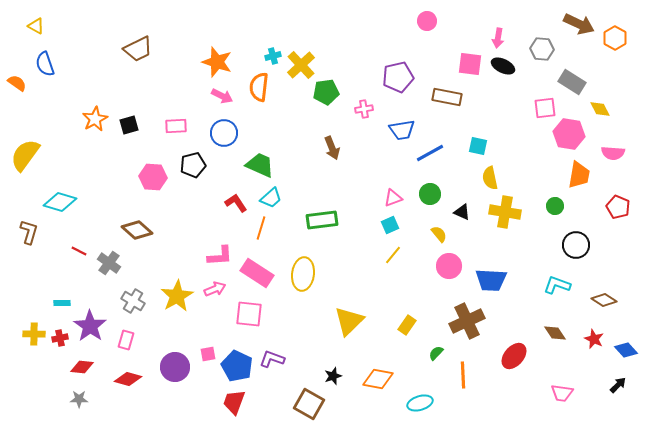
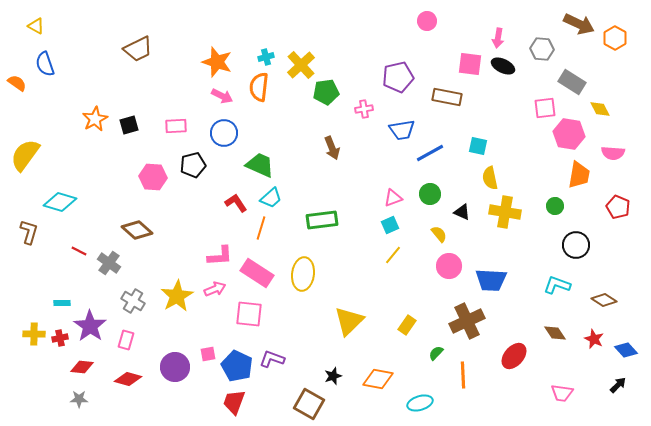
cyan cross at (273, 56): moved 7 px left, 1 px down
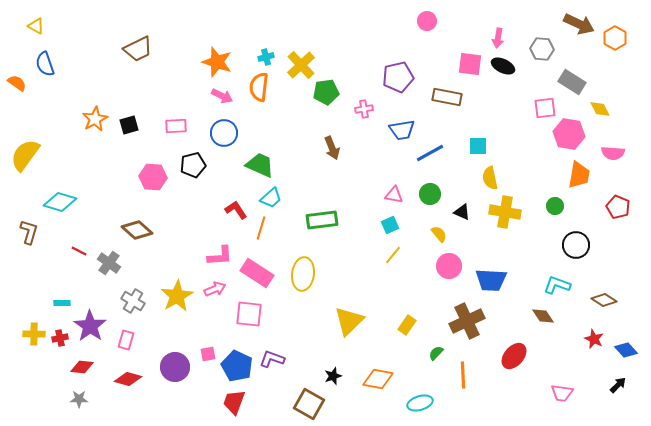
cyan square at (478, 146): rotated 12 degrees counterclockwise
pink triangle at (393, 198): moved 1 px right, 3 px up; rotated 30 degrees clockwise
red L-shape at (236, 203): moved 7 px down
brown diamond at (555, 333): moved 12 px left, 17 px up
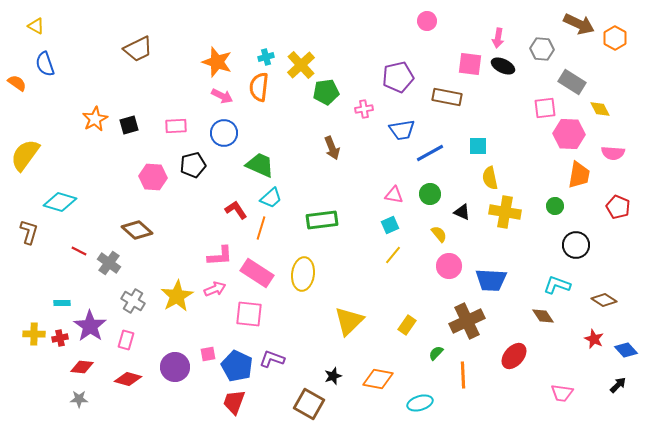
pink hexagon at (569, 134): rotated 8 degrees counterclockwise
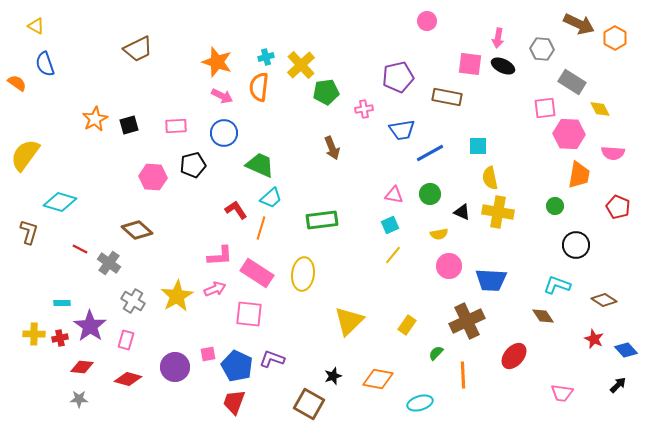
yellow cross at (505, 212): moved 7 px left
yellow semicircle at (439, 234): rotated 120 degrees clockwise
red line at (79, 251): moved 1 px right, 2 px up
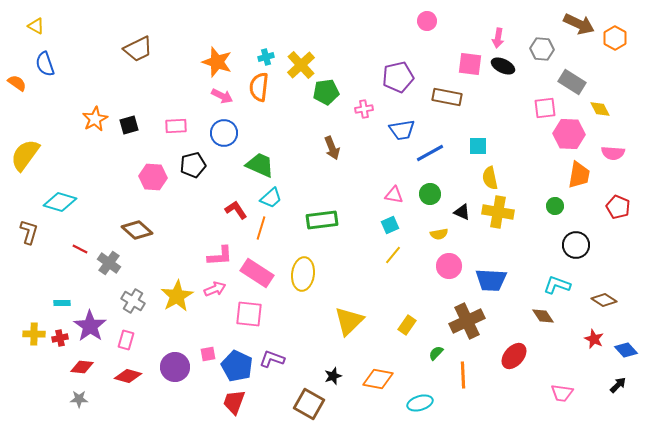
red diamond at (128, 379): moved 3 px up
